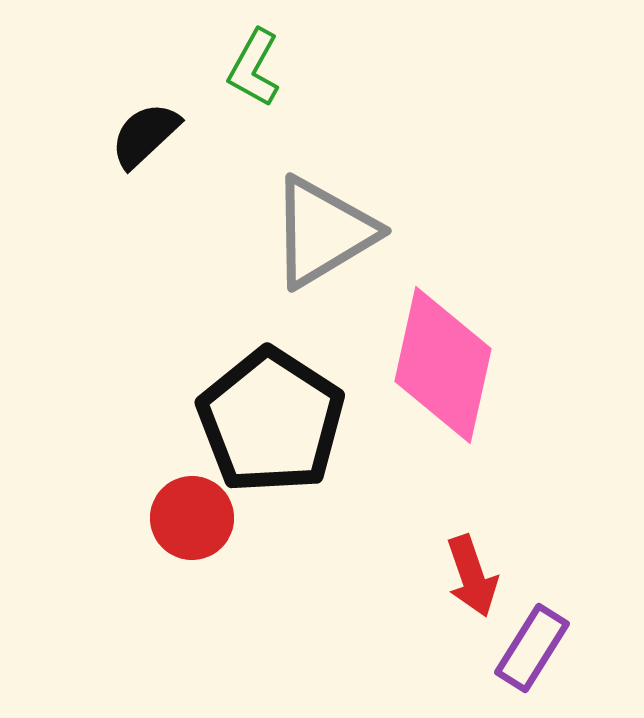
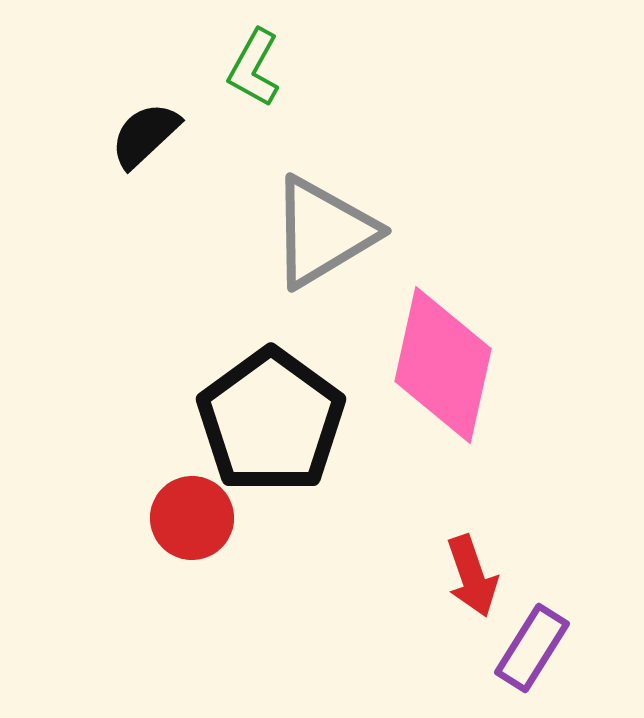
black pentagon: rotated 3 degrees clockwise
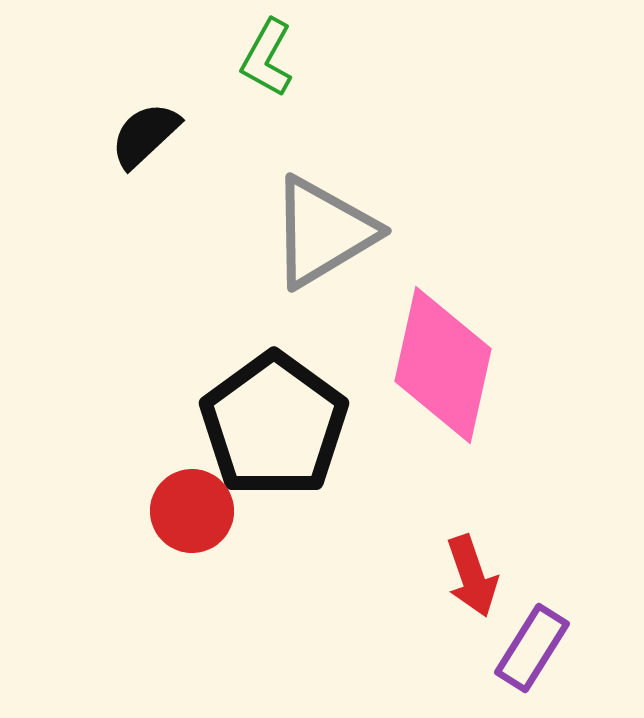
green L-shape: moved 13 px right, 10 px up
black pentagon: moved 3 px right, 4 px down
red circle: moved 7 px up
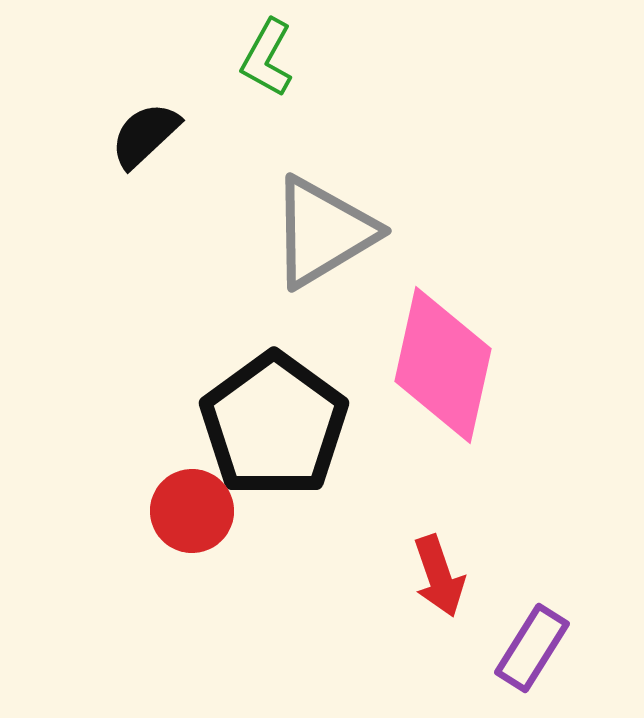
red arrow: moved 33 px left
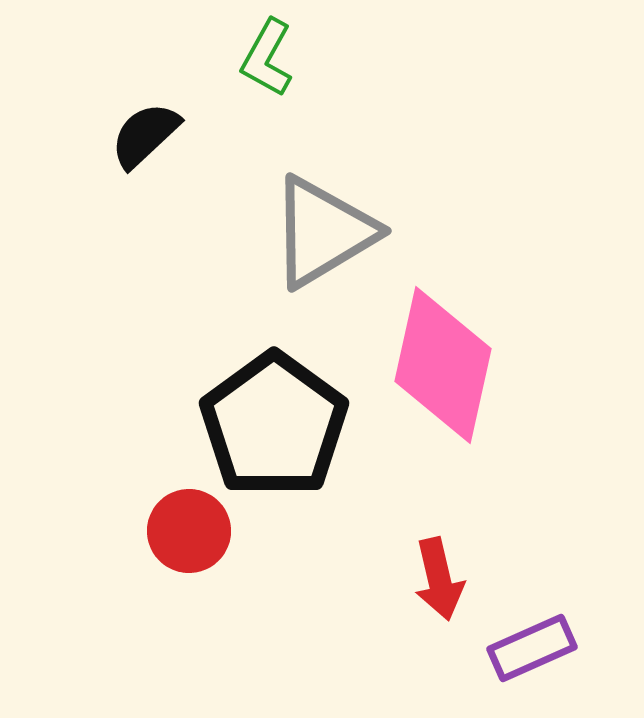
red circle: moved 3 px left, 20 px down
red arrow: moved 3 px down; rotated 6 degrees clockwise
purple rectangle: rotated 34 degrees clockwise
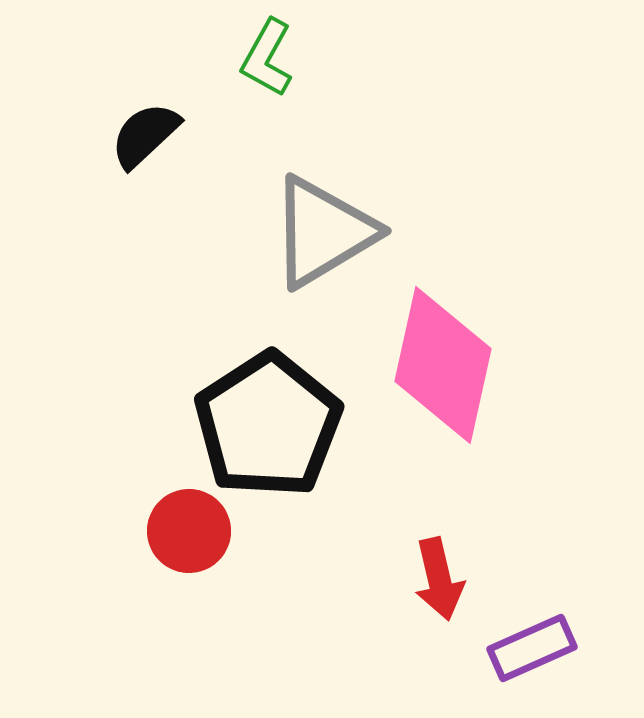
black pentagon: moved 6 px left; rotated 3 degrees clockwise
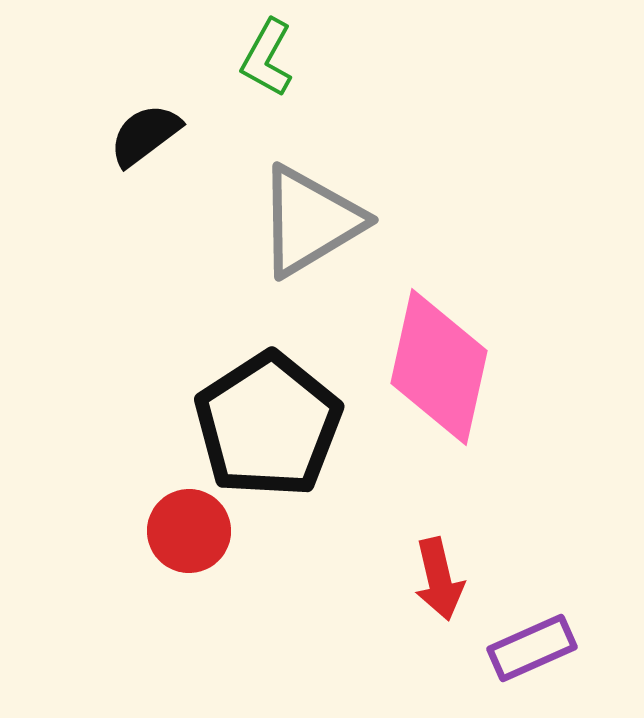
black semicircle: rotated 6 degrees clockwise
gray triangle: moved 13 px left, 11 px up
pink diamond: moved 4 px left, 2 px down
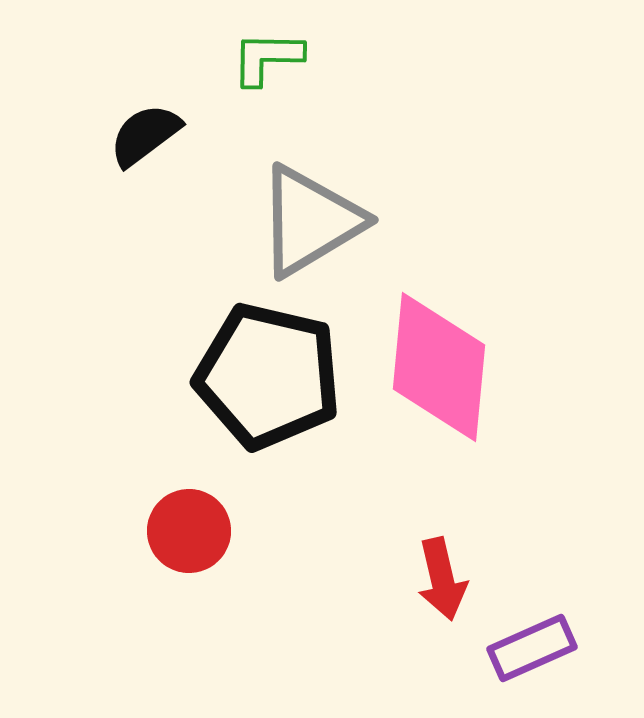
green L-shape: rotated 62 degrees clockwise
pink diamond: rotated 7 degrees counterclockwise
black pentagon: moved 49 px up; rotated 26 degrees counterclockwise
red arrow: moved 3 px right
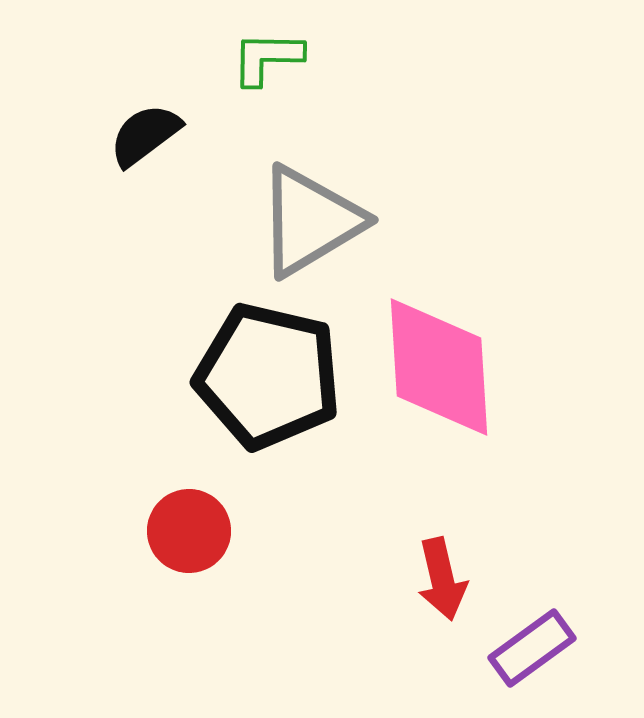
pink diamond: rotated 9 degrees counterclockwise
purple rectangle: rotated 12 degrees counterclockwise
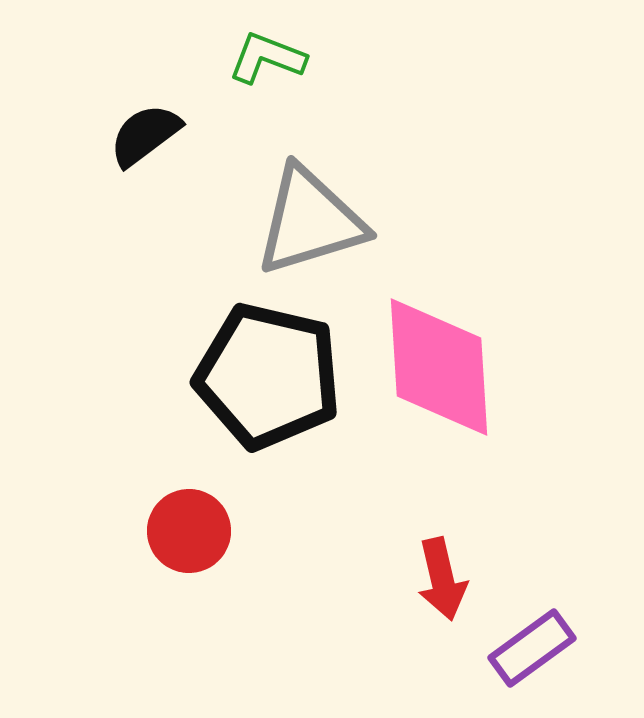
green L-shape: rotated 20 degrees clockwise
gray triangle: rotated 14 degrees clockwise
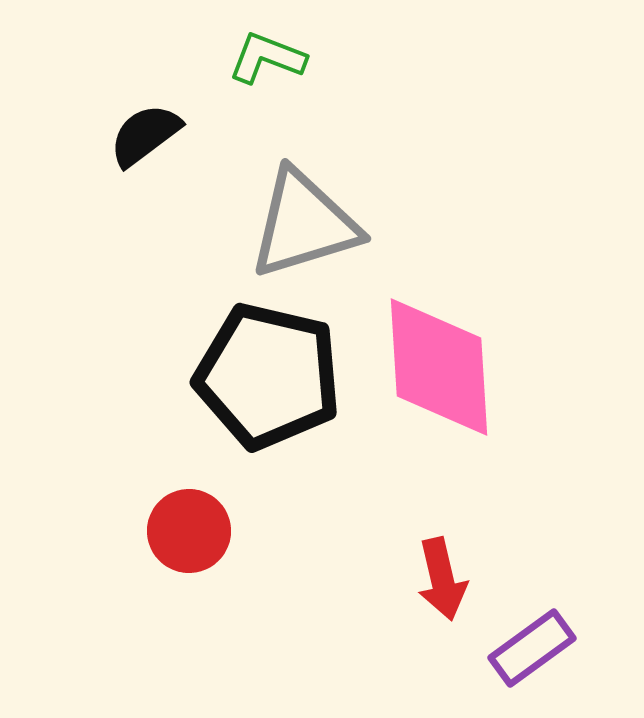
gray triangle: moved 6 px left, 3 px down
